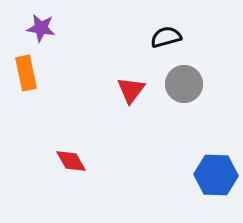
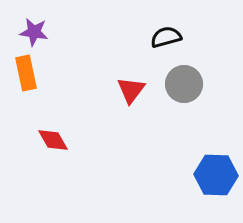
purple star: moved 7 px left, 4 px down
red diamond: moved 18 px left, 21 px up
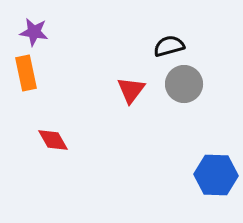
black semicircle: moved 3 px right, 9 px down
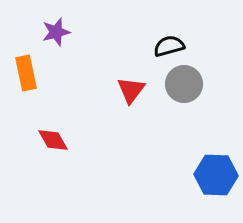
purple star: moved 22 px right; rotated 24 degrees counterclockwise
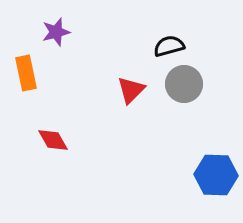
red triangle: rotated 8 degrees clockwise
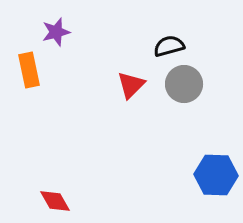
orange rectangle: moved 3 px right, 3 px up
red triangle: moved 5 px up
red diamond: moved 2 px right, 61 px down
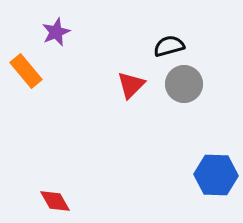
purple star: rotated 8 degrees counterclockwise
orange rectangle: moved 3 px left, 1 px down; rotated 28 degrees counterclockwise
